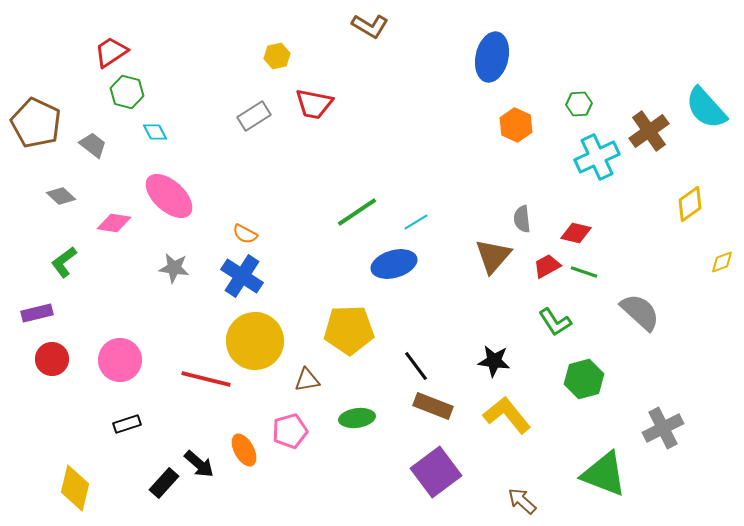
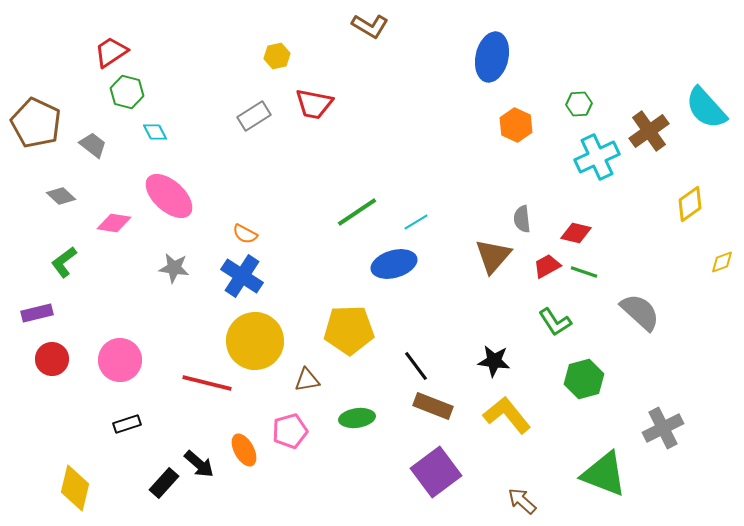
red line at (206, 379): moved 1 px right, 4 px down
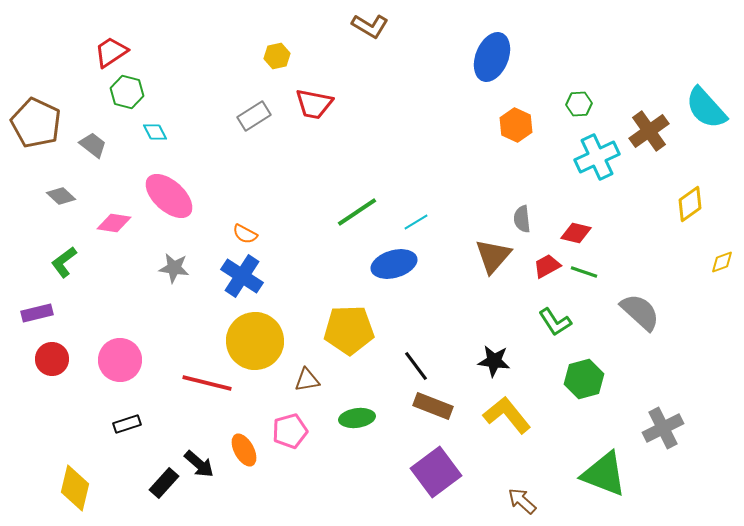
blue ellipse at (492, 57): rotated 9 degrees clockwise
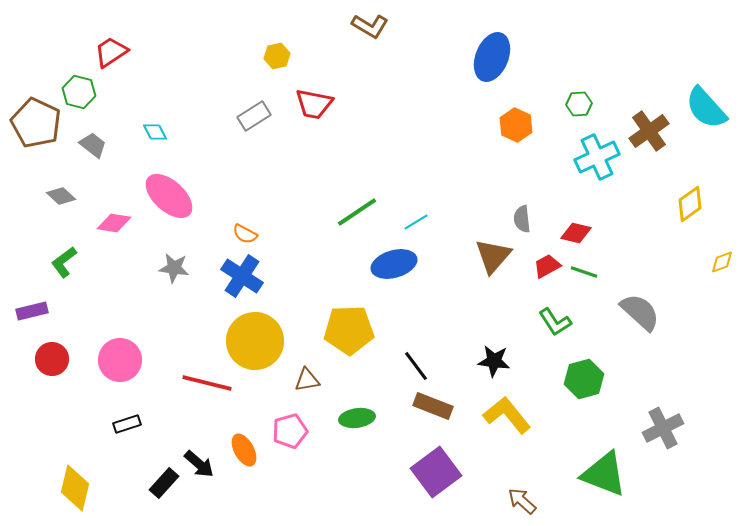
green hexagon at (127, 92): moved 48 px left
purple rectangle at (37, 313): moved 5 px left, 2 px up
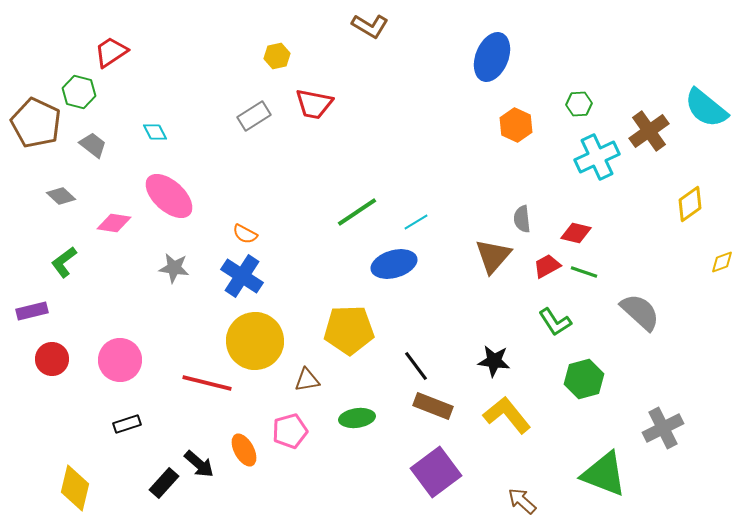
cyan semicircle at (706, 108): rotated 9 degrees counterclockwise
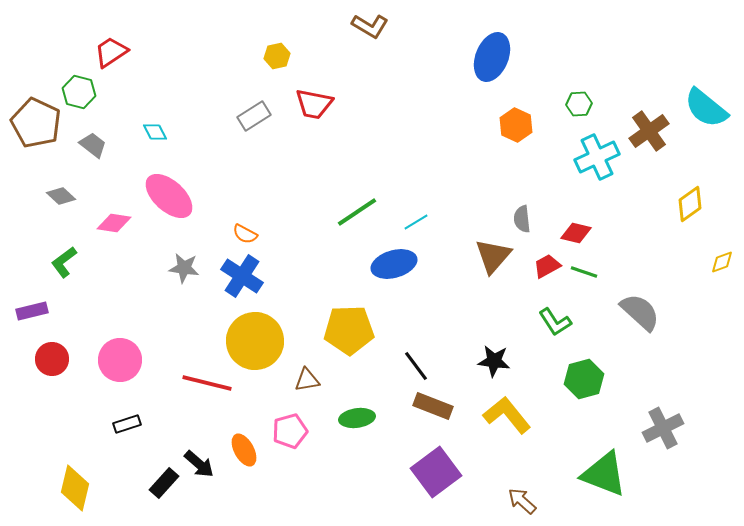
gray star at (174, 268): moved 10 px right
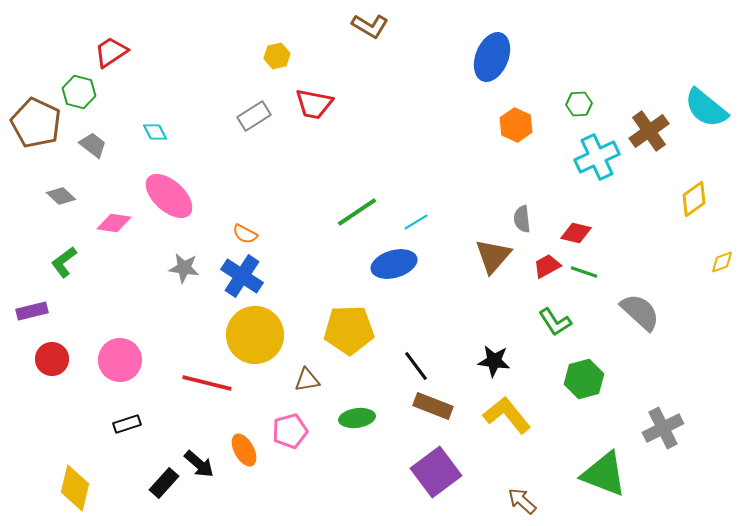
yellow diamond at (690, 204): moved 4 px right, 5 px up
yellow circle at (255, 341): moved 6 px up
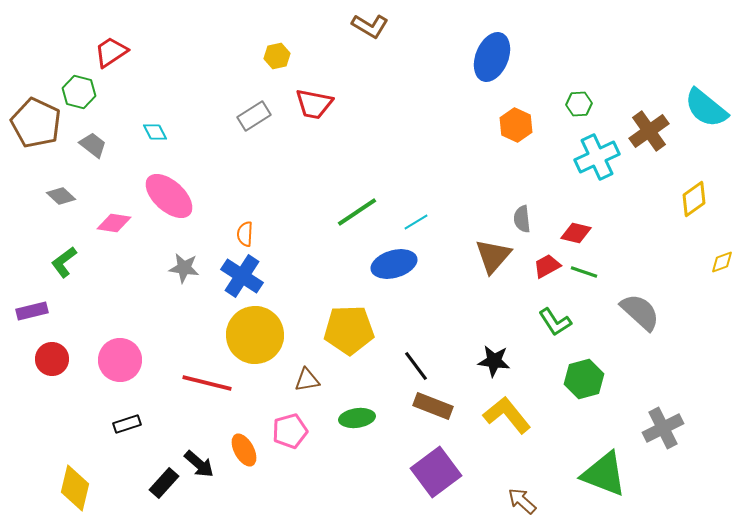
orange semicircle at (245, 234): rotated 65 degrees clockwise
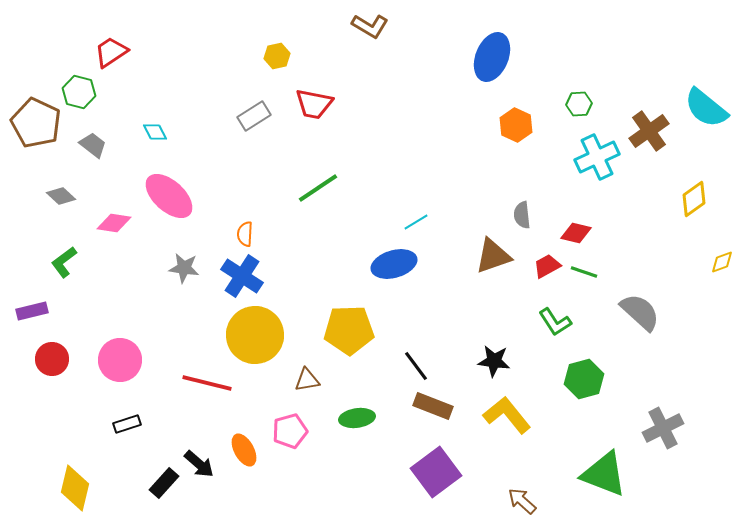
green line at (357, 212): moved 39 px left, 24 px up
gray semicircle at (522, 219): moved 4 px up
brown triangle at (493, 256): rotated 30 degrees clockwise
